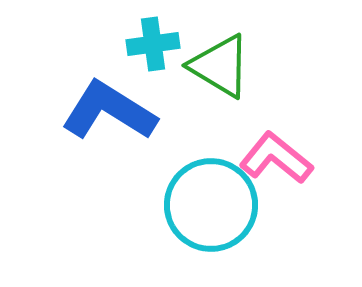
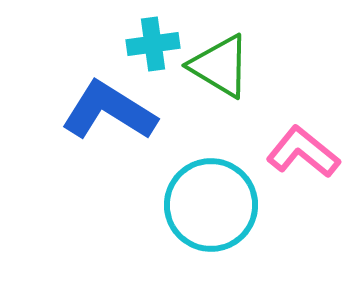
pink L-shape: moved 27 px right, 6 px up
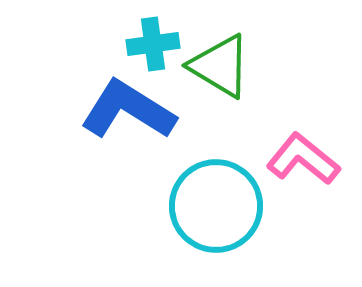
blue L-shape: moved 19 px right, 1 px up
pink L-shape: moved 7 px down
cyan circle: moved 5 px right, 1 px down
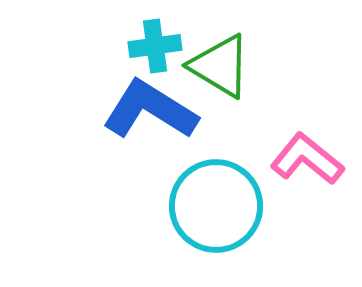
cyan cross: moved 2 px right, 2 px down
blue L-shape: moved 22 px right
pink L-shape: moved 4 px right
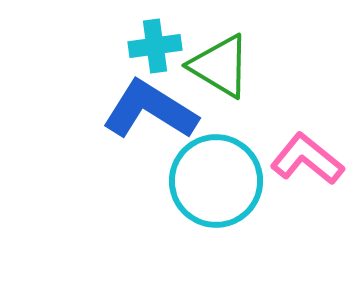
cyan circle: moved 25 px up
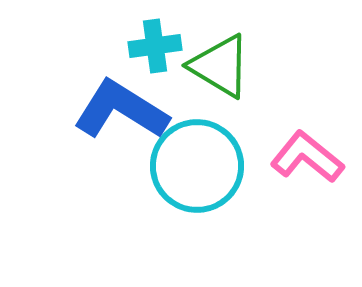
blue L-shape: moved 29 px left
pink L-shape: moved 2 px up
cyan circle: moved 19 px left, 15 px up
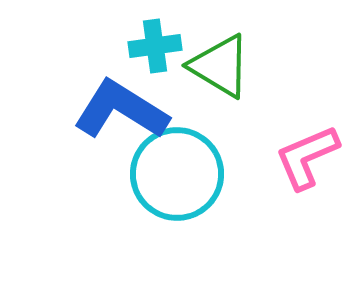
pink L-shape: rotated 62 degrees counterclockwise
cyan circle: moved 20 px left, 8 px down
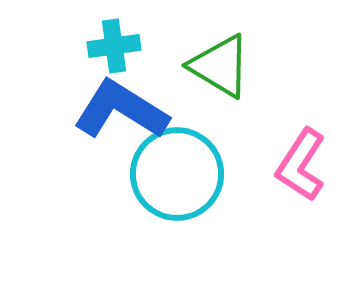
cyan cross: moved 41 px left
pink L-shape: moved 6 px left, 8 px down; rotated 34 degrees counterclockwise
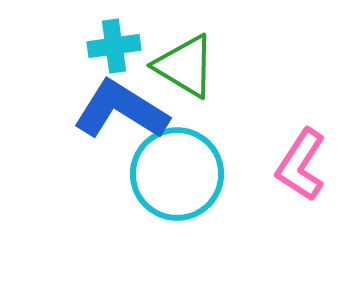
green triangle: moved 35 px left
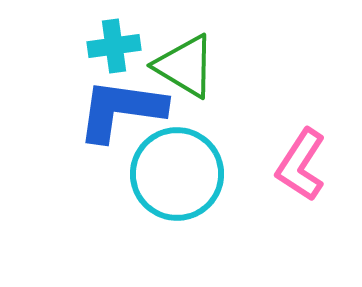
blue L-shape: rotated 24 degrees counterclockwise
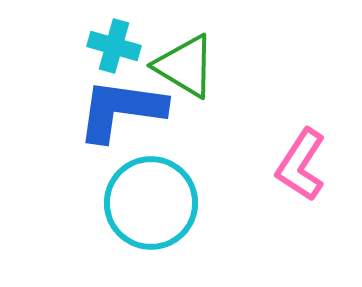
cyan cross: rotated 24 degrees clockwise
cyan circle: moved 26 px left, 29 px down
